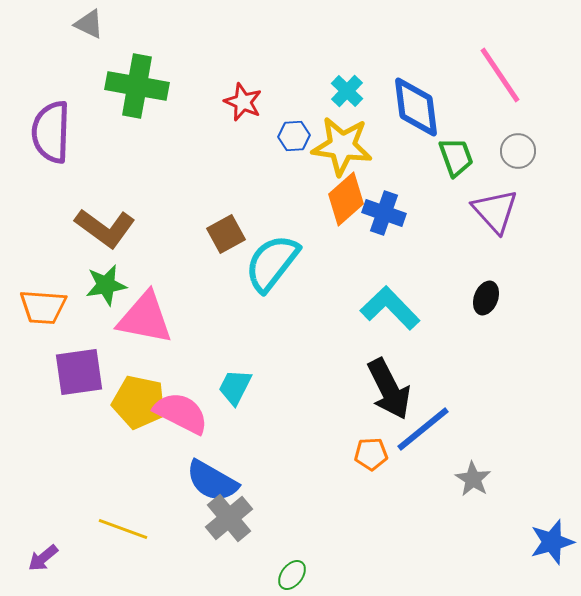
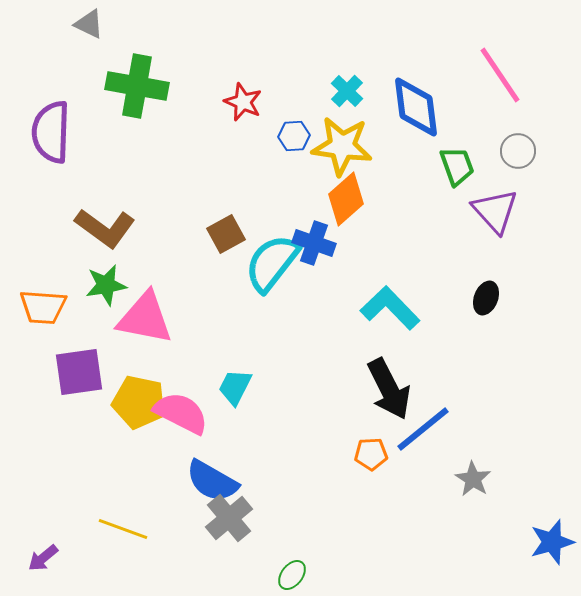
green trapezoid: moved 1 px right, 9 px down
blue cross: moved 70 px left, 30 px down
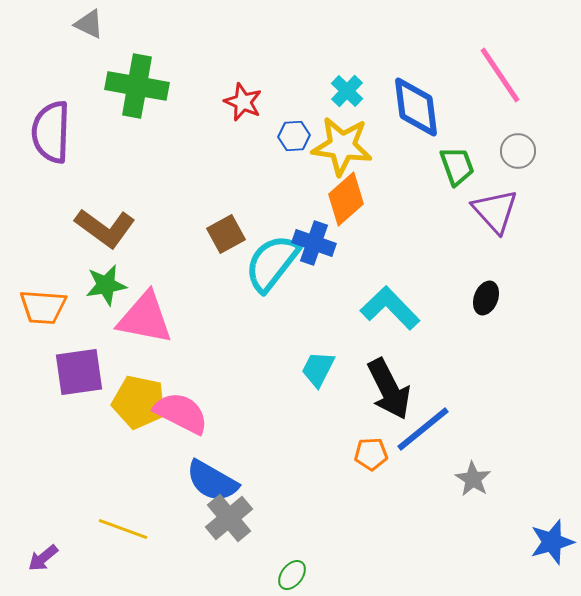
cyan trapezoid: moved 83 px right, 18 px up
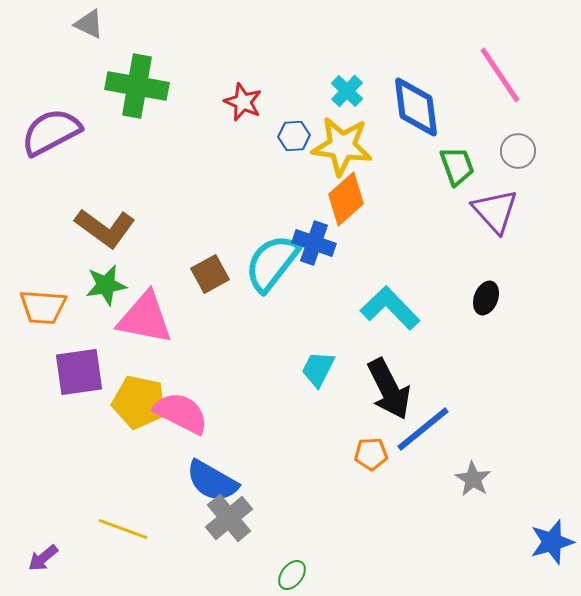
purple semicircle: rotated 60 degrees clockwise
brown square: moved 16 px left, 40 px down
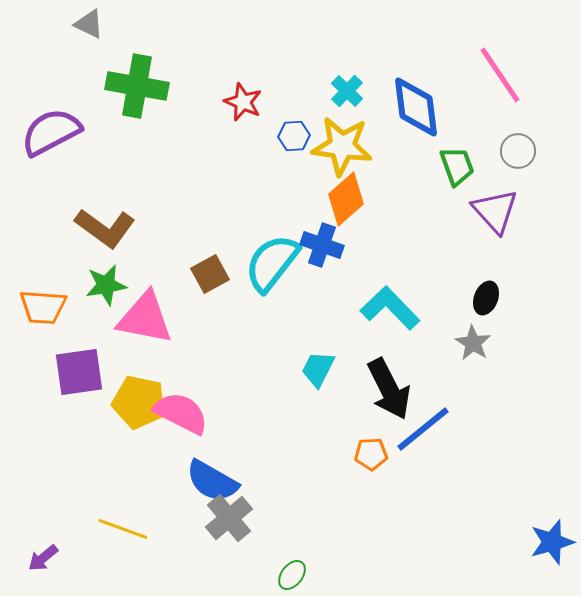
blue cross: moved 8 px right, 2 px down
gray star: moved 136 px up
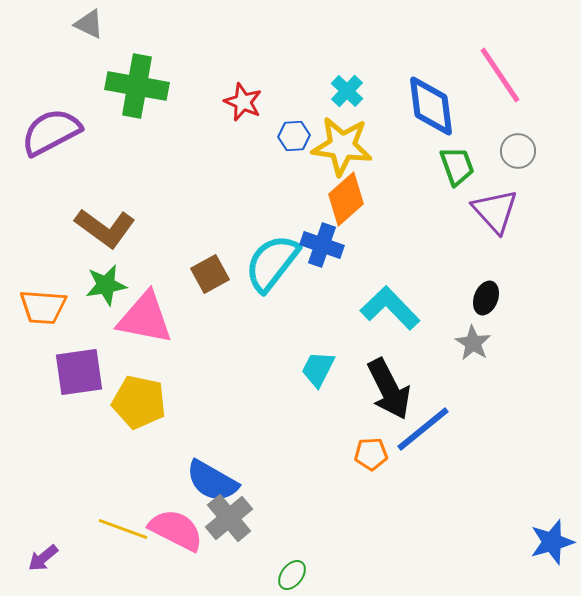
blue diamond: moved 15 px right, 1 px up
pink semicircle: moved 5 px left, 117 px down
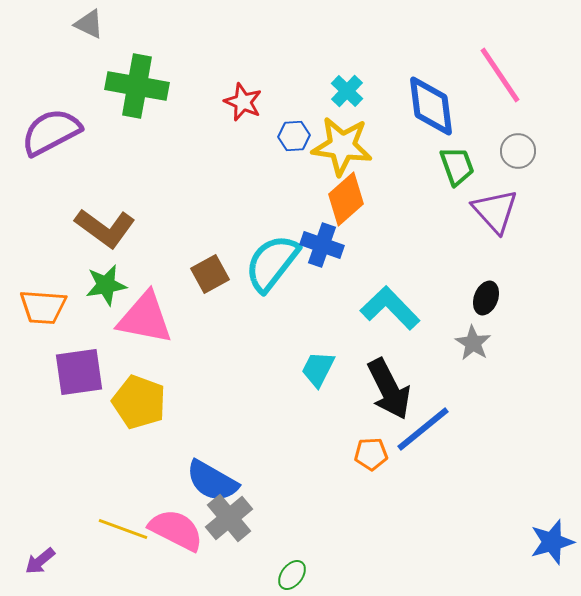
yellow pentagon: rotated 8 degrees clockwise
purple arrow: moved 3 px left, 3 px down
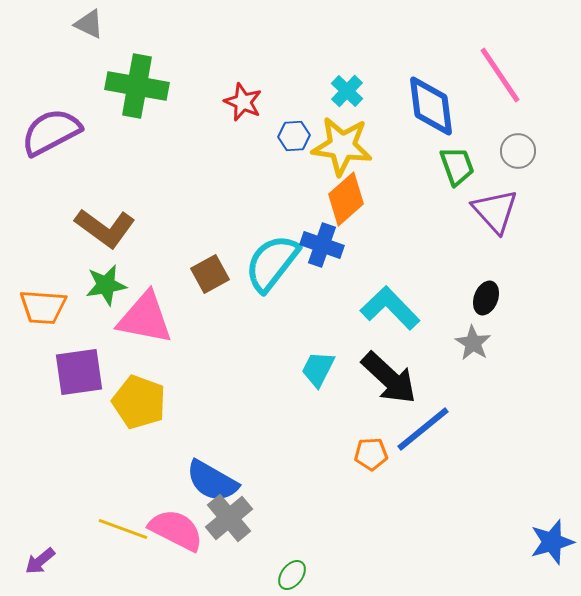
black arrow: moved 11 px up; rotated 20 degrees counterclockwise
